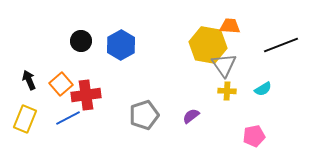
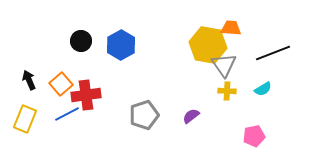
orange trapezoid: moved 1 px right, 2 px down
black line: moved 8 px left, 8 px down
blue line: moved 1 px left, 4 px up
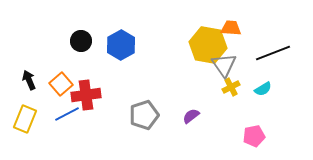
yellow cross: moved 4 px right, 4 px up; rotated 30 degrees counterclockwise
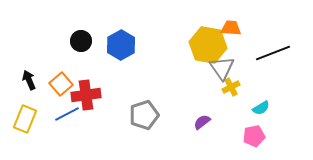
gray triangle: moved 2 px left, 3 px down
cyan semicircle: moved 2 px left, 19 px down
purple semicircle: moved 11 px right, 6 px down
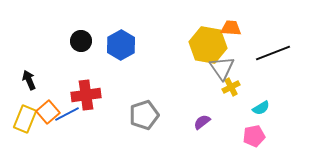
orange square: moved 13 px left, 28 px down
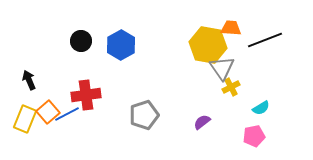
black line: moved 8 px left, 13 px up
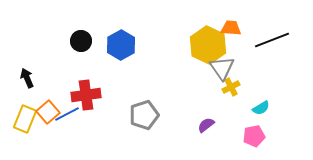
black line: moved 7 px right
yellow hexagon: rotated 15 degrees clockwise
black arrow: moved 2 px left, 2 px up
purple semicircle: moved 4 px right, 3 px down
